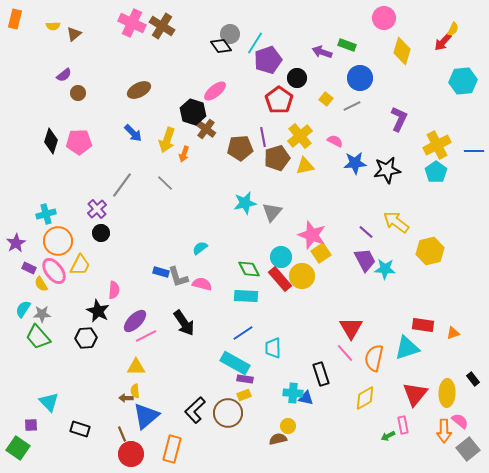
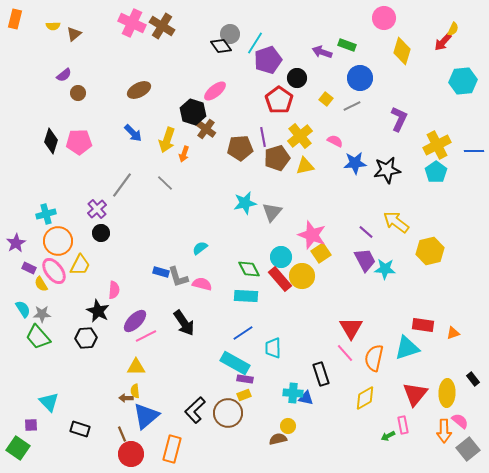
cyan semicircle at (23, 309): rotated 114 degrees clockwise
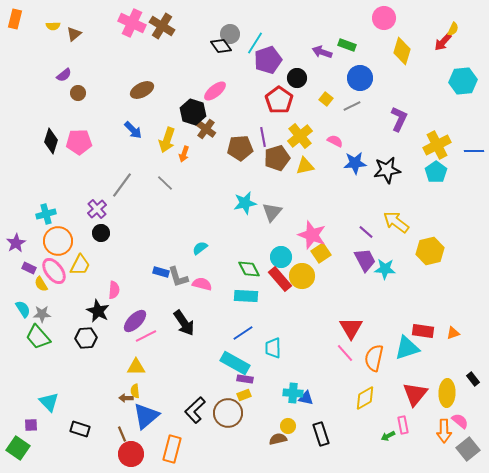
brown ellipse at (139, 90): moved 3 px right
blue arrow at (133, 133): moved 3 px up
red rectangle at (423, 325): moved 6 px down
black rectangle at (321, 374): moved 60 px down
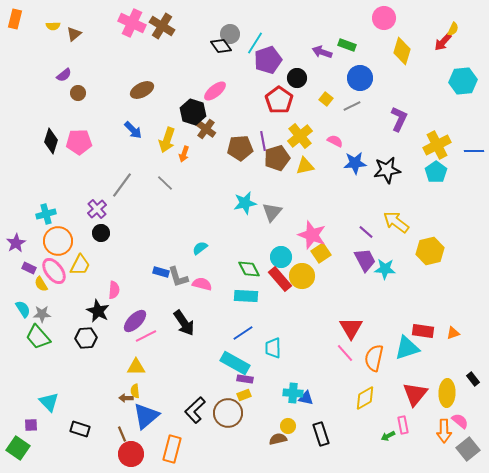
purple line at (263, 137): moved 4 px down
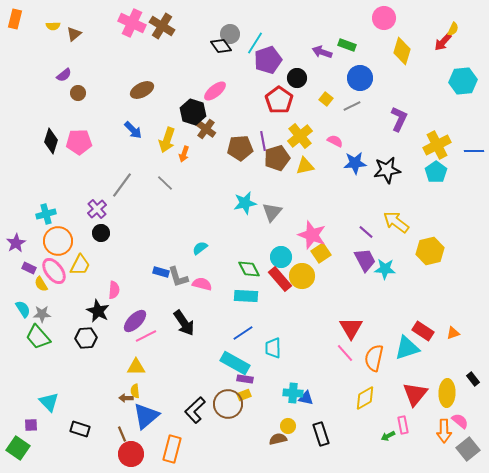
red rectangle at (423, 331): rotated 25 degrees clockwise
brown circle at (228, 413): moved 9 px up
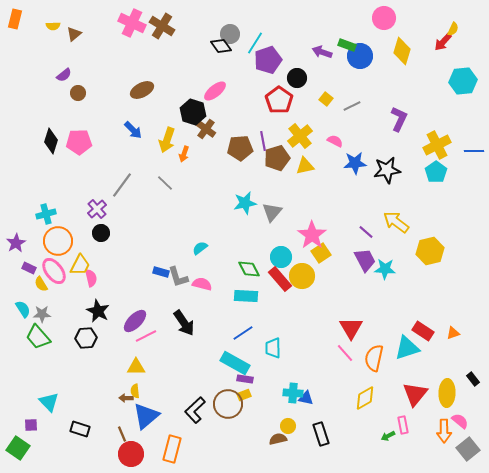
blue circle at (360, 78): moved 22 px up
pink star at (312, 235): rotated 16 degrees clockwise
pink semicircle at (114, 290): moved 23 px left, 12 px up; rotated 18 degrees counterclockwise
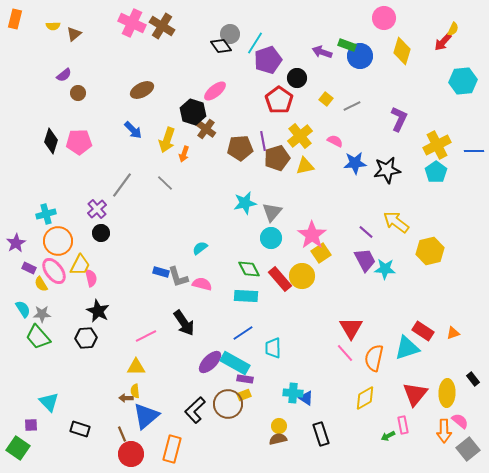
cyan circle at (281, 257): moved 10 px left, 19 px up
purple ellipse at (135, 321): moved 75 px right, 41 px down
blue triangle at (306, 398): rotated 21 degrees clockwise
yellow circle at (288, 426): moved 9 px left
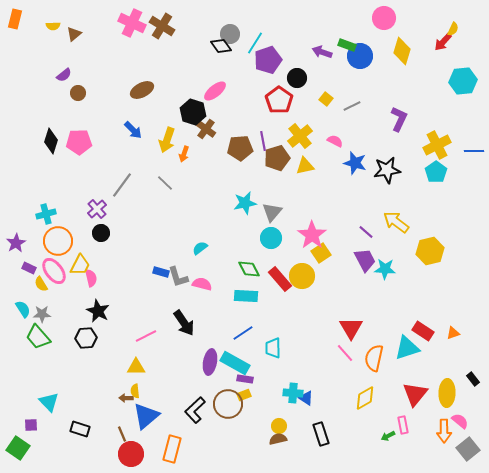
blue star at (355, 163): rotated 20 degrees clockwise
purple ellipse at (210, 362): rotated 35 degrees counterclockwise
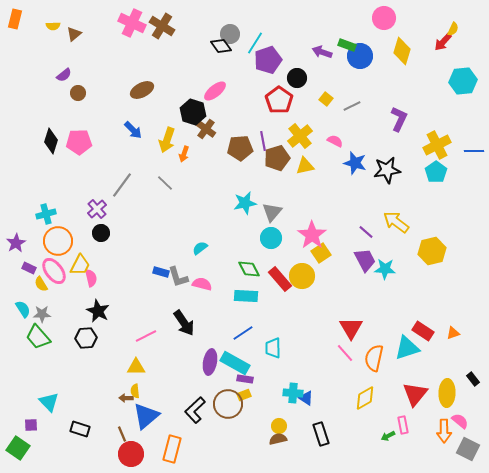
yellow hexagon at (430, 251): moved 2 px right
gray square at (468, 449): rotated 25 degrees counterclockwise
